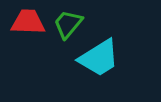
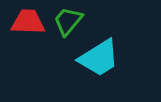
green trapezoid: moved 3 px up
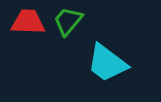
cyan trapezoid: moved 8 px right, 5 px down; rotated 69 degrees clockwise
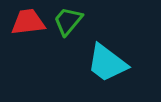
red trapezoid: rotated 9 degrees counterclockwise
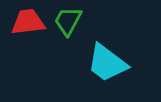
green trapezoid: rotated 12 degrees counterclockwise
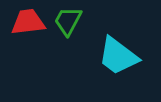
cyan trapezoid: moved 11 px right, 7 px up
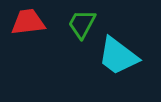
green trapezoid: moved 14 px right, 3 px down
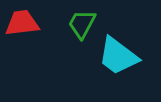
red trapezoid: moved 6 px left, 1 px down
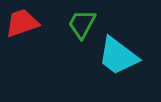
red trapezoid: rotated 12 degrees counterclockwise
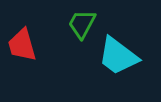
red trapezoid: moved 22 px down; rotated 87 degrees counterclockwise
